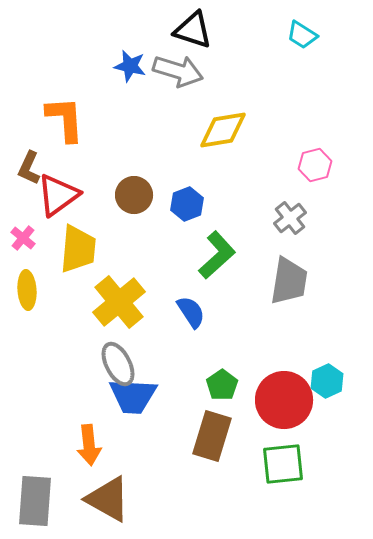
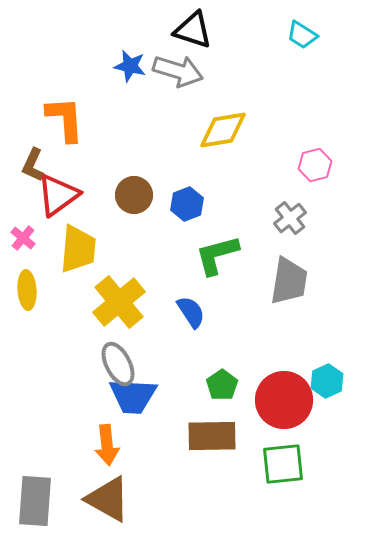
brown L-shape: moved 4 px right, 3 px up
green L-shape: rotated 153 degrees counterclockwise
brown rectangle: rotated 72 degrees clockwise
orange arrow: moved 18 px right
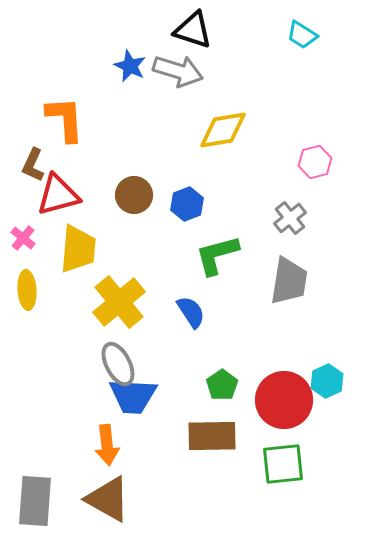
blue star: rotated 12 degrees clockwise
pink hexagon: moved 3 px up
red triangle: rotated 21 degrees clockwise
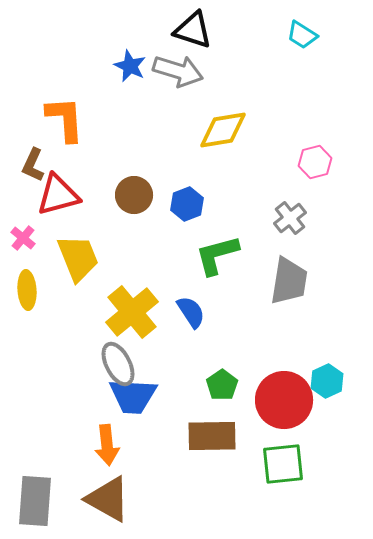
yellow trapezoid: moved 9 px down; rotated 27 degrees counterclockwise
yellow cross: moved 13 px right, 10 px down
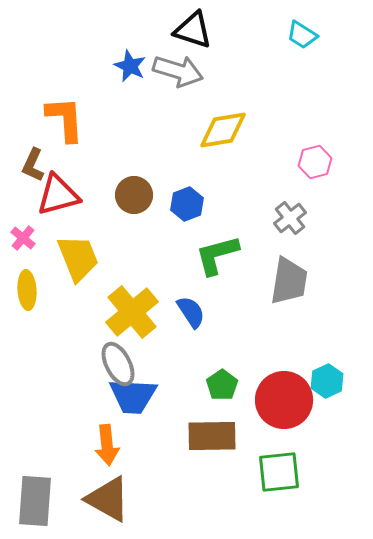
green square: moved 4 px left, 8 px down
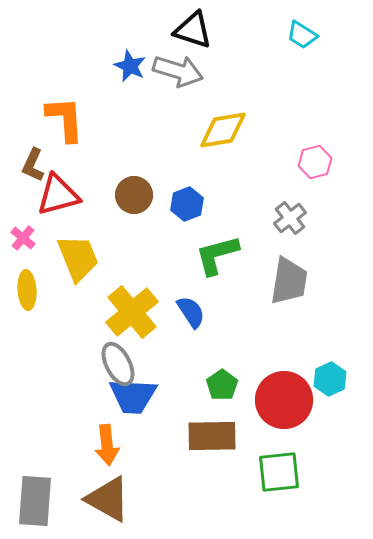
cyan hexagon: moved 3 px right, 2 px up
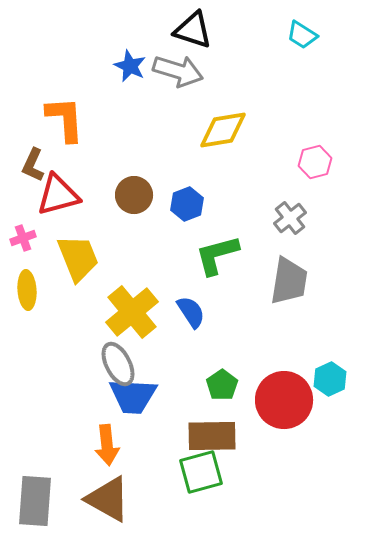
pink cross: rotated 30 degrees clockwise
green square: moved 78 px left; rotated 9 degrees counterclockwise
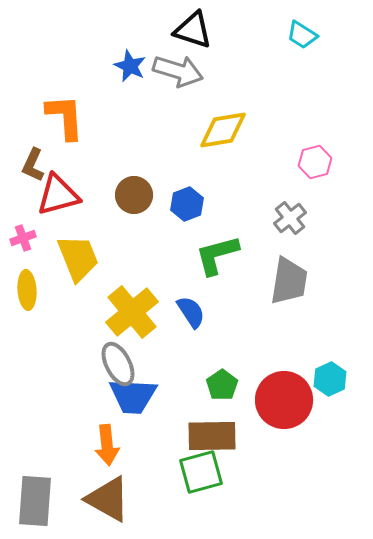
orange L-shape: moved 2 px up
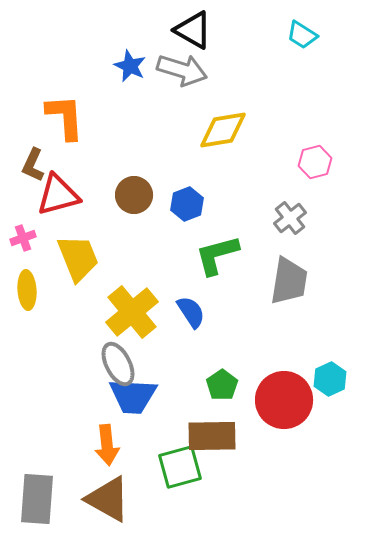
black triangle: rotated 12 degrees clockwise
gray arrow: moved 4 px right, 1 px up
green square: moved 21 px left, 5 px up
gray rectangle: moved 2 px right, 2 px up
